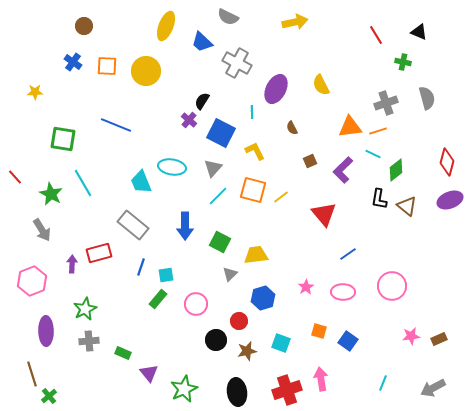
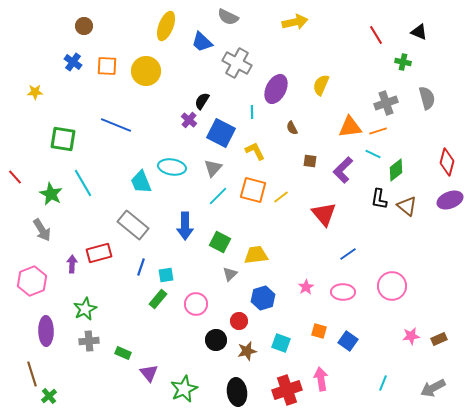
yellow semicircle at (321, 85): rotated 50 degrees clockwise
brown square at (310, 161): rotated 32 degrees clockwise
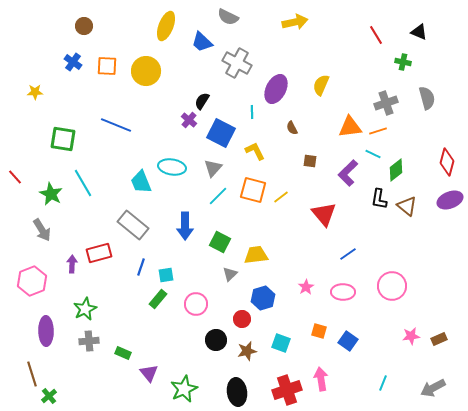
purple L-shape at (343, 170): moved 5 px right, 3 px down
red circle at (239, 321): moved 3 px right, 2 px up
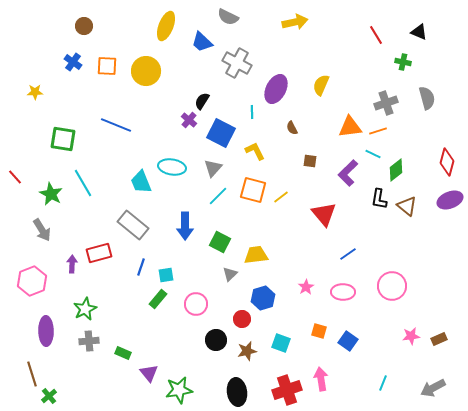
green star at (184, 389): moved 5 px left, 1 px down; rotated 16 degrees clockwise
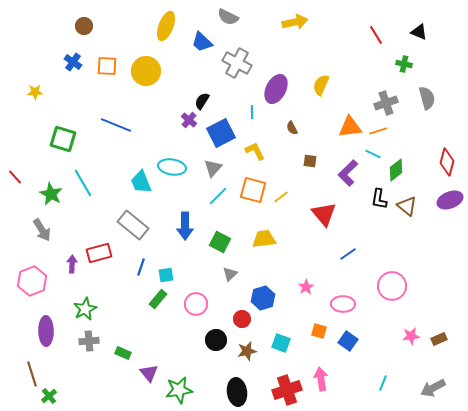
green cross at (403, 62): moved 1 px right, 2 px down
blue square at (221, 133): rotated 36 degrees clockwise
green square at (63, 139): rotated 8 degrees clockwise
yellow trapezoid at (256, 255): moved 8 px right, 16 px up
pink ellipse at (343, 292): moved 12 px down
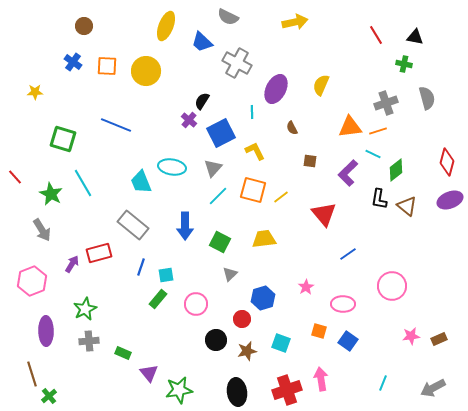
black triangle at (419, 32): moved 4 px left, 5 px down; rotated 12 degrees counterclockwise
purple arrow at (72, 264): rotated 30 degrees clockwise
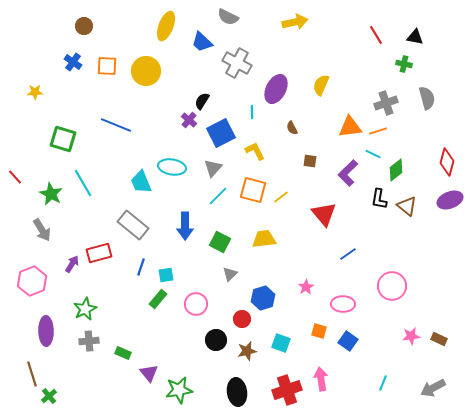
brown rectangle at (439, 339): rotated 49 degrees clockwise
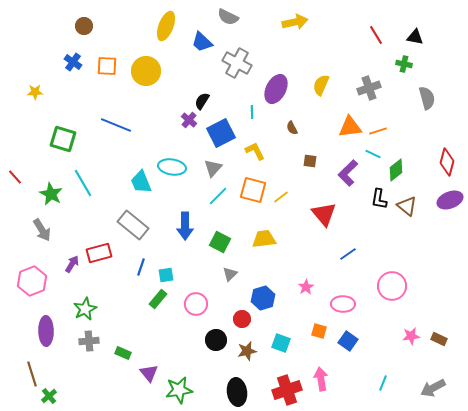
gray cross at (386, 103): moved 17 px left, 15 px up
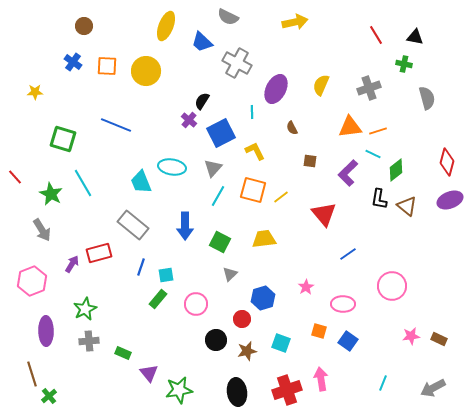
cyan line at (218, 196): rotated 15 degrees counterclockwise
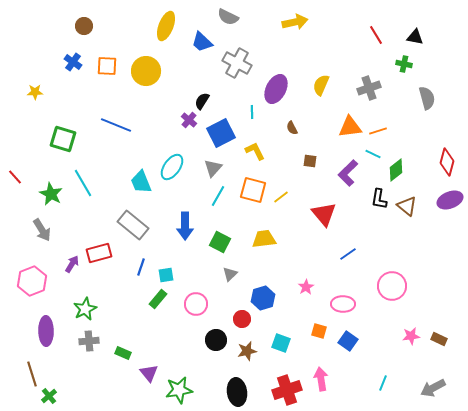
cyan ellipse at (172, 167): rotated 64 degrees counterclockwise
